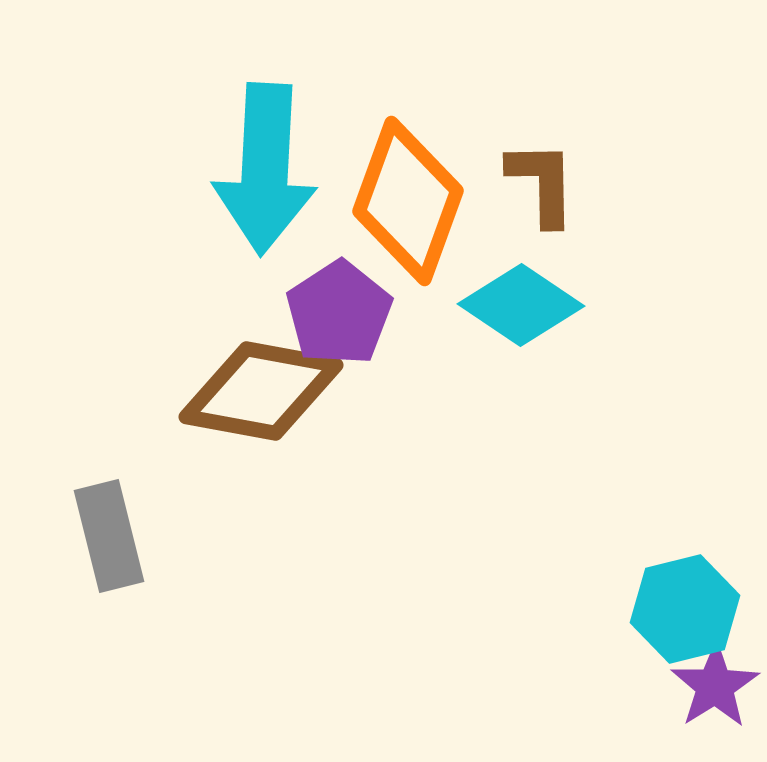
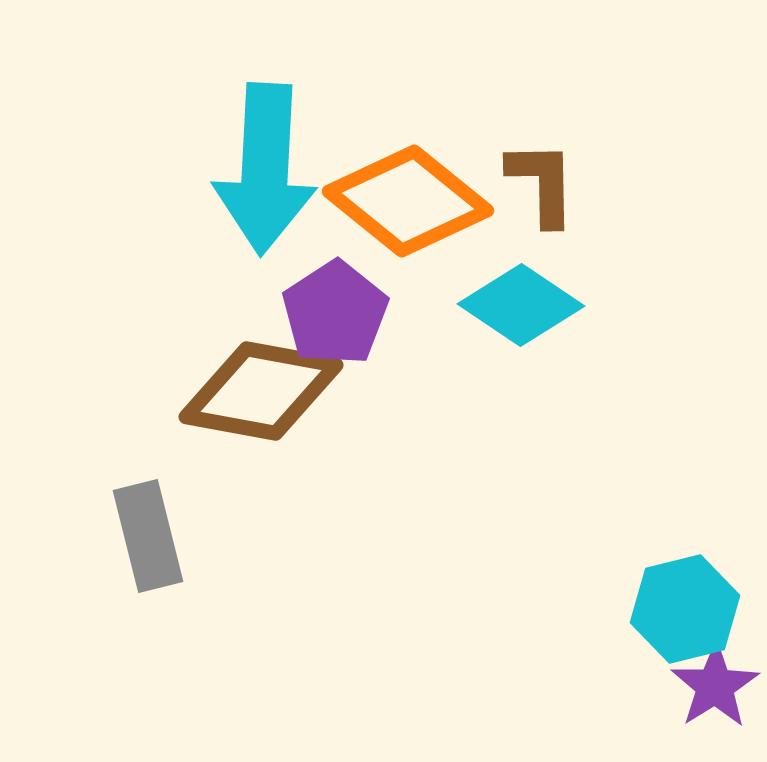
orange diamond: rotated 71 degrees counterclockwise
purple pentagon: moved 4 px left
gray rectangle: moved 39 px right
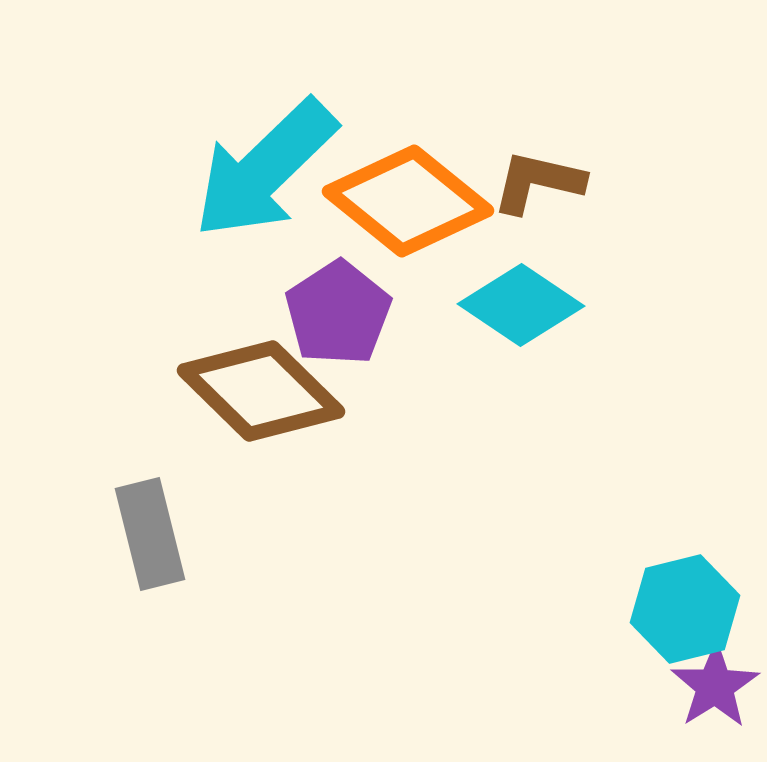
cyan arrow: rotated 43 degrees clockwise
brown L-shape: moved 4 px left, 1 px up; rotated 76 degrees counterclockwise
purple pentagon: moved 3 px right
brown diamond: rotated 34 degrees clockwise
gray rectangle: moved 2 px right, 2 px up
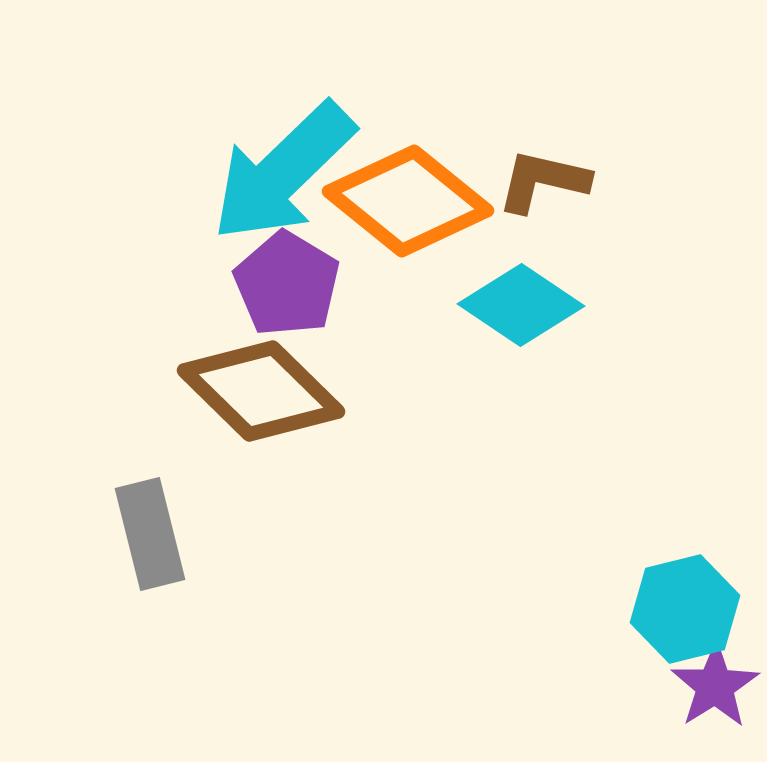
cyan arrow: moved 18 px right, 3 px down
brown L-shape: moved 5 px right, 1 px up
purple pentagon: moved 51 px left, 29 px up; rotated 8 degrees counterclockwise
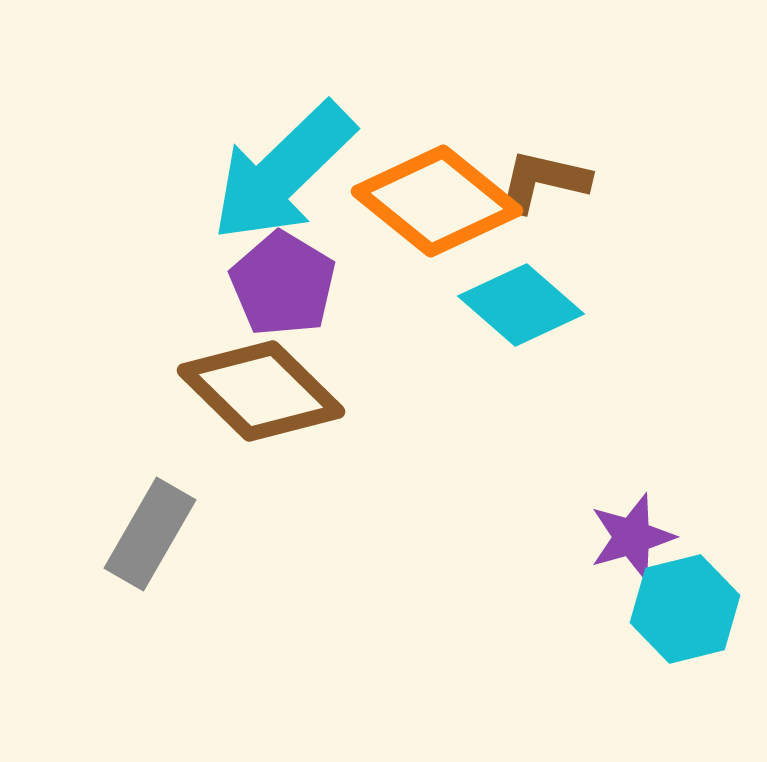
orange diamond: moved 29 px right
purple pentagon: moved 4 px left
cyan diamond: rotated 7 degrees clockwise
gray rectangle: rotated 44 degrees clockwise
purple star: moved 83 px left, 149 px up; rotated 16 degrees clockwise
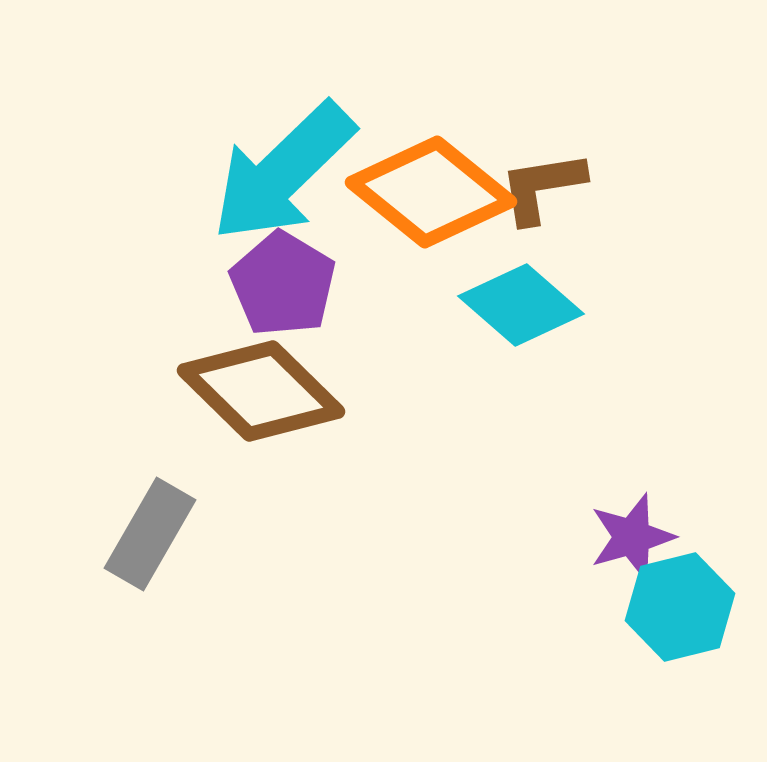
brown L-shape: moved 1 px left, 6 px down; rotated 22 degrees counterclockwise
orange diamond: moved 6 px left, 9 px up
cyan hexagon: moved 5 px left, 2 px up
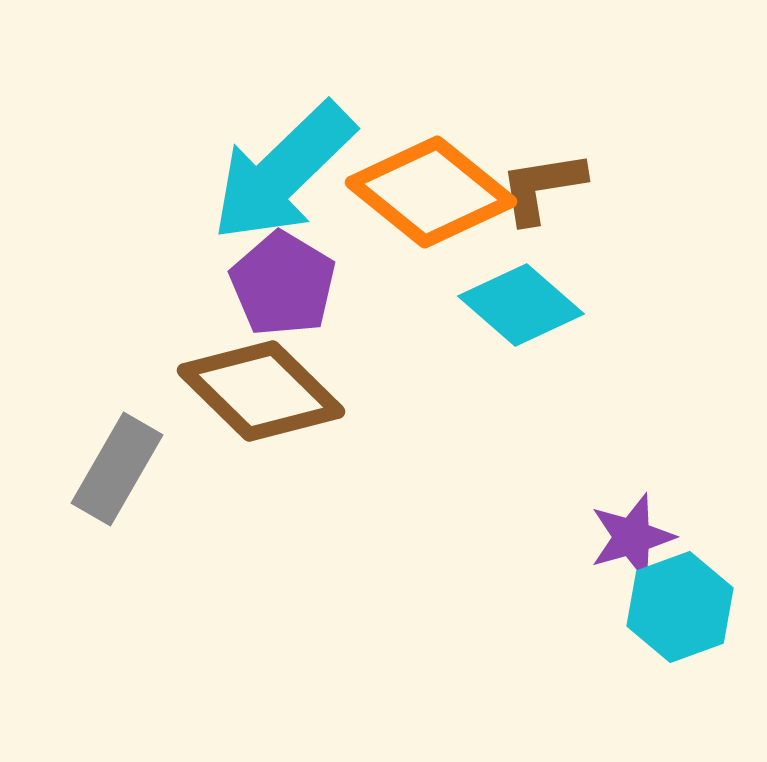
gray rectangle: moved 33 px left, 65 px up
cyan hexagon: rotated 6 degrees counterclockwise
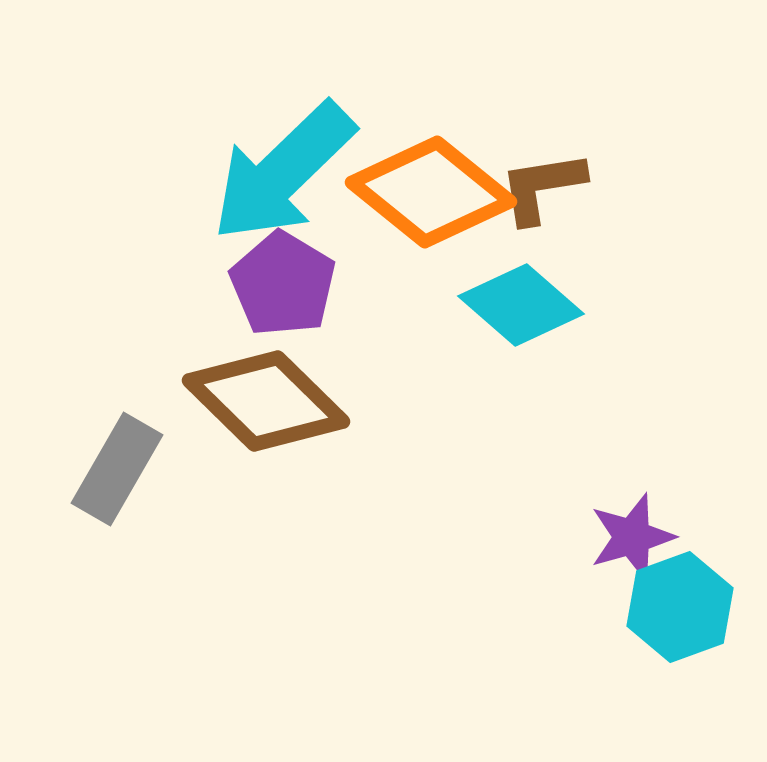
brown diamond: moved 5 px right, 10 px down
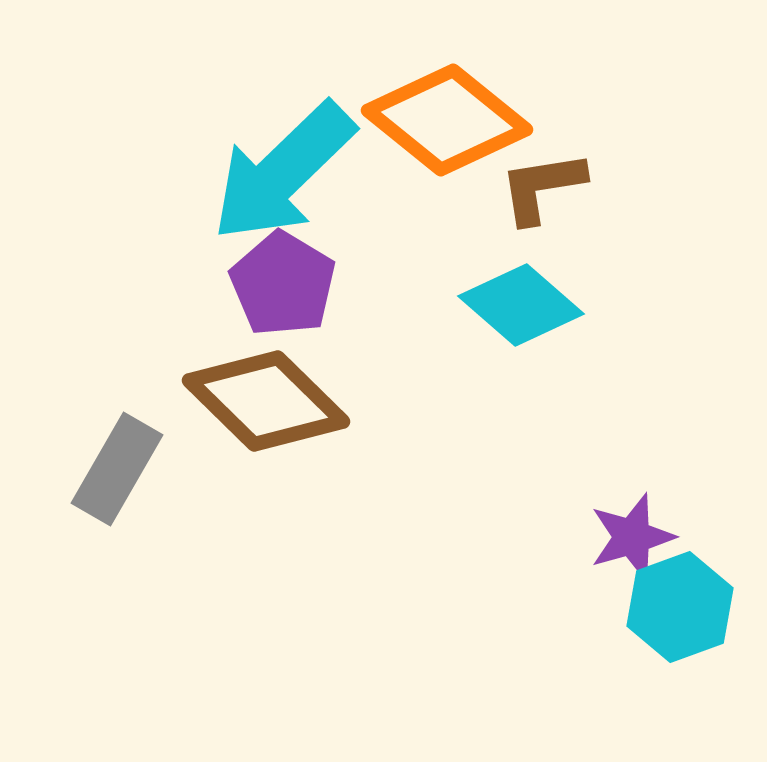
orange diamond: moved 16 px right, 72 px up
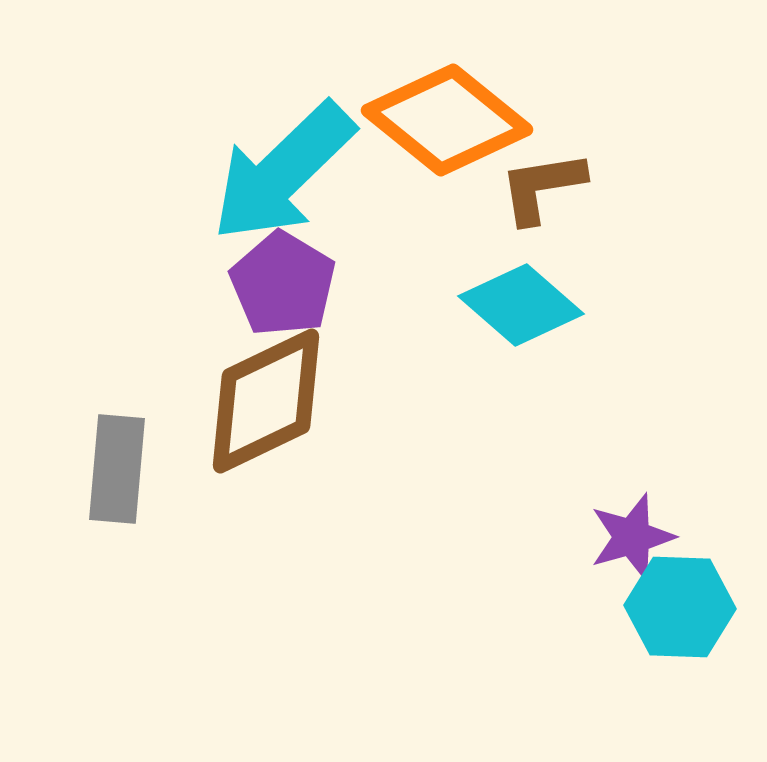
brown diamond: rotated 70 degrees counterclockwise
gray rectangle: rotated 25 degrees counterclockwise
cyan hexagon: rotated 22 degrees clockwise
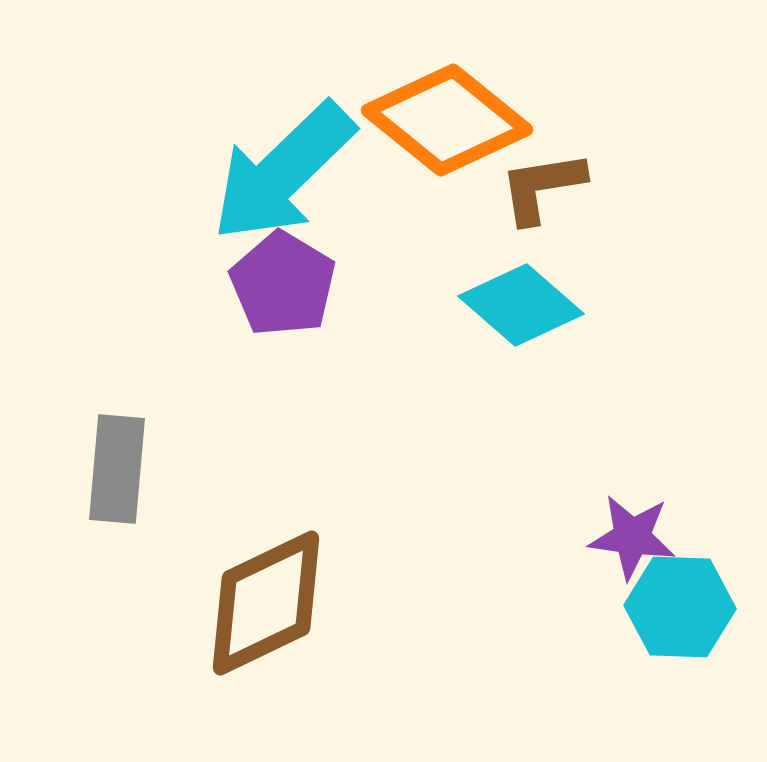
brown diamond: moved 202 px down
purple star: rotated 24 degrees clockwise
